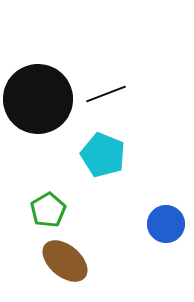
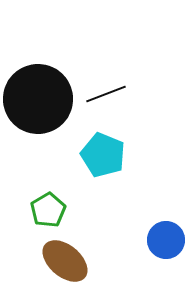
blue circle: moved 16 px down
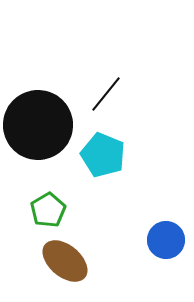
black line: rotated 30 degrees counterclockwise
black circle: moved 26 px down
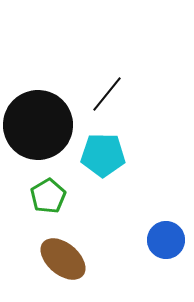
black line: moved 1 px right
cyan pentagon: rotated 21 degrees counterclockwise
green pentagon: moved 14 px up
brown ellipse: moved 2 px left, 2 px up
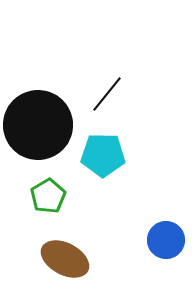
brown ellipse: moved 2 px right; rotated 12 degrees counterclockwise
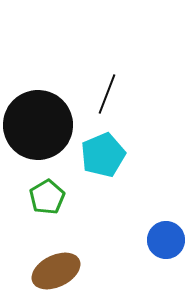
black line: rotated 18 degrees counterclockwise
cyan pentagon: rotated 24 degrees counterclockwise
green pentagon: moved 1 px left, 1 px down
brown ellipse: moved 9 px left, 12 px down; rotated 54 degrees counterclockwise
